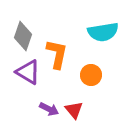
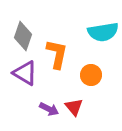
purple triangle: moved 3 px left, 1 px down
red triangle: moved 3 px up
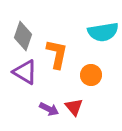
purple triangle: moved 1 px up
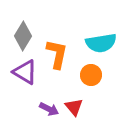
cyan semicircle: moved 2 px left, 11 px down
gray diamond: rotated 12 degrees clockwise
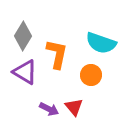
cyan semicircle: rotated 28 degrees clockwise
